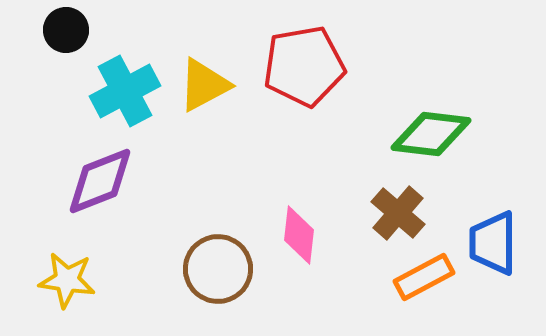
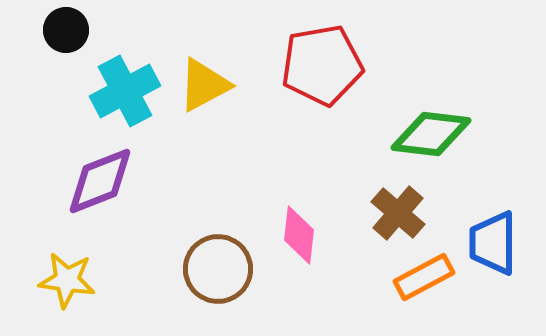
red pentagon: moved 18 px right, 1 px up
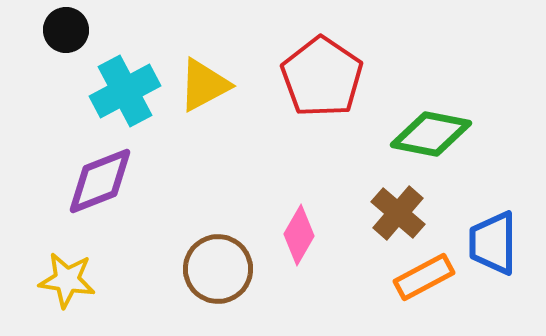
red pentagon: moved 12 px down; rotated 28 degrees counterclockwise
green diamond: rotated 4 degrees clockwise
pink diamond: rotated 24 degrees clockwise
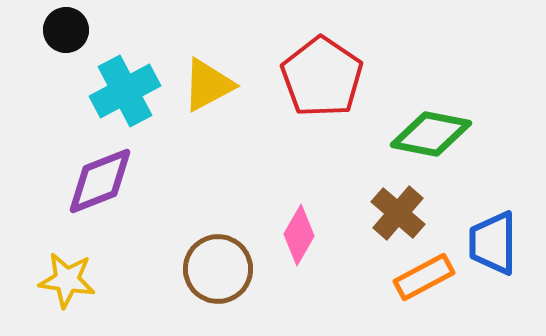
yellow triangle: moved 4 px right
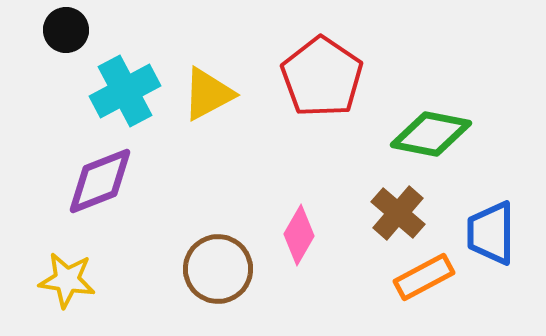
yellow triangle: moved 9 px down
blue trapezoid: moved 2 px left, 10 px up
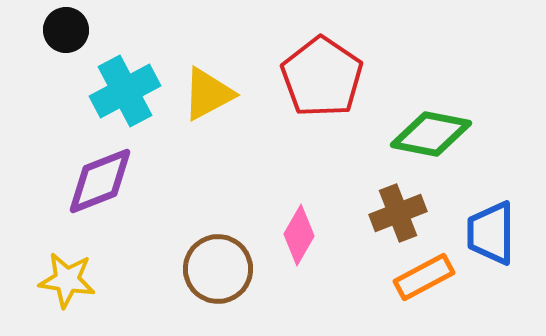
brown cross: rotated 28 degrees clockwise
